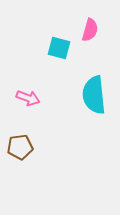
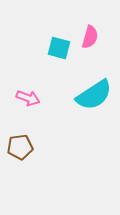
pink semicircle: moved 7 px down
cyan semicircle: rotated 117 degrees counterclockwise
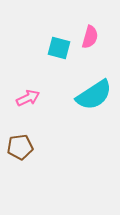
pink arrow: rotated 45 degrees counterclockwise
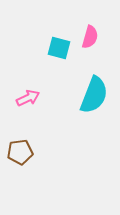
cyan semicircle: rotated 36 degrees counterclockwise
brown pentagon: moved 5 px down
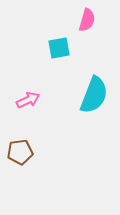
pink semicircle: moved 3 px left, 17 px up
cyan square: rotated 25 degrees counterclockwise
pink arrow: moved 2 px down
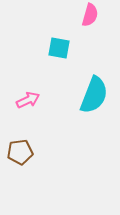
pink semicircle: moved 3 px right, 5 px up
cyan square: rotated 20 degrees clockwise
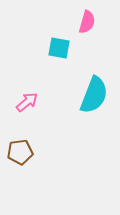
pink semicircle: moved 3 px left, 7 px down
pink arrow: moved 1 px left, 2 px down; rotated 15 degrees counterclockwise
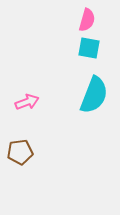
pink semicircle: moved 2 px up
cyan square: moved 30 px right
pink arrow: rotated 20 degrees clockwise
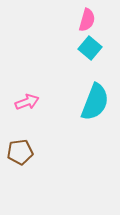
cyan square: moved 1 px right; rotated 30 degrees clockwise
cyan semicircle: moved 1 px right, 7 px down
